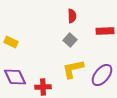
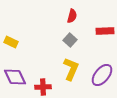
red semicircle: rotated 16 degrees clockwise
yellow L-shape: moved 2 px left; rotated 125 degrees clockwise
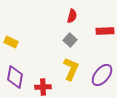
purple diamond: rotated 35 degrees clockwise
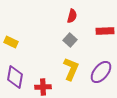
purple ellipse: moved 1 px left, 3 px up
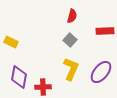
purple diamond: moved 4 px right
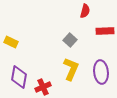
red semicircle: moved 13 px right, 5 px up
purple ellipse: rotated 45 degrees counterclockwise
red cross: rotated 21 degrees counterclockwise
